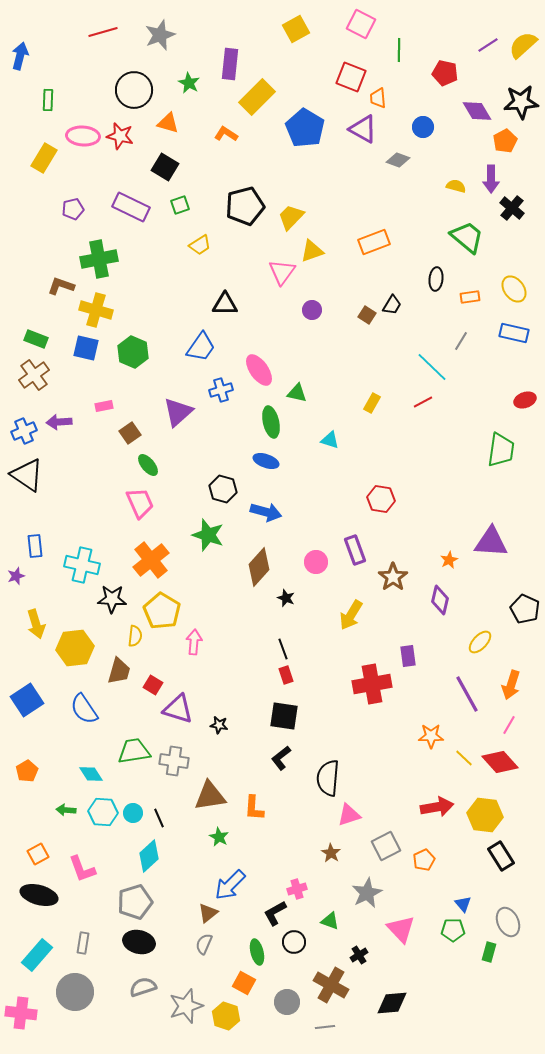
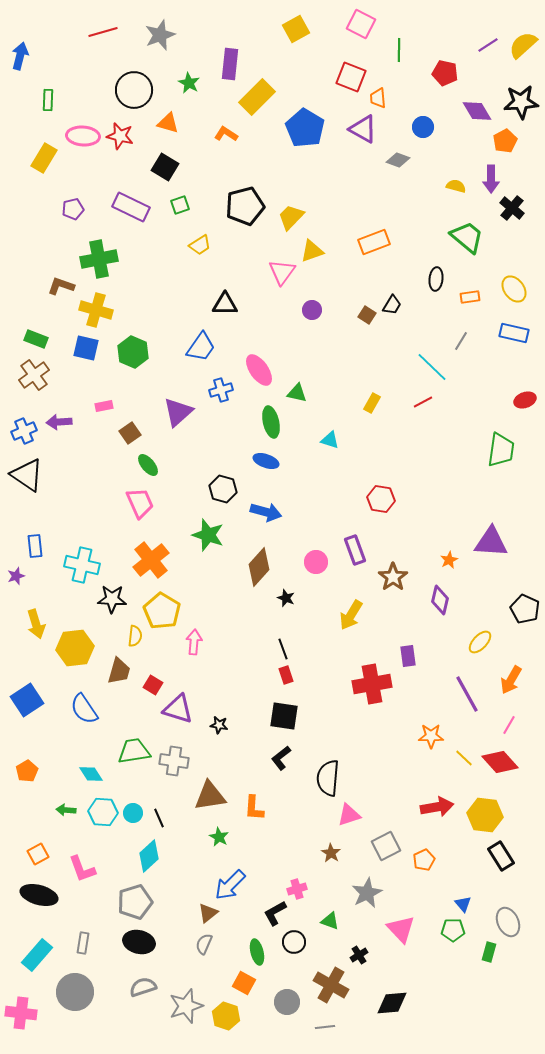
orange arrow at (511, 685): moved 5 px up; rotated 12 degrees clockwise
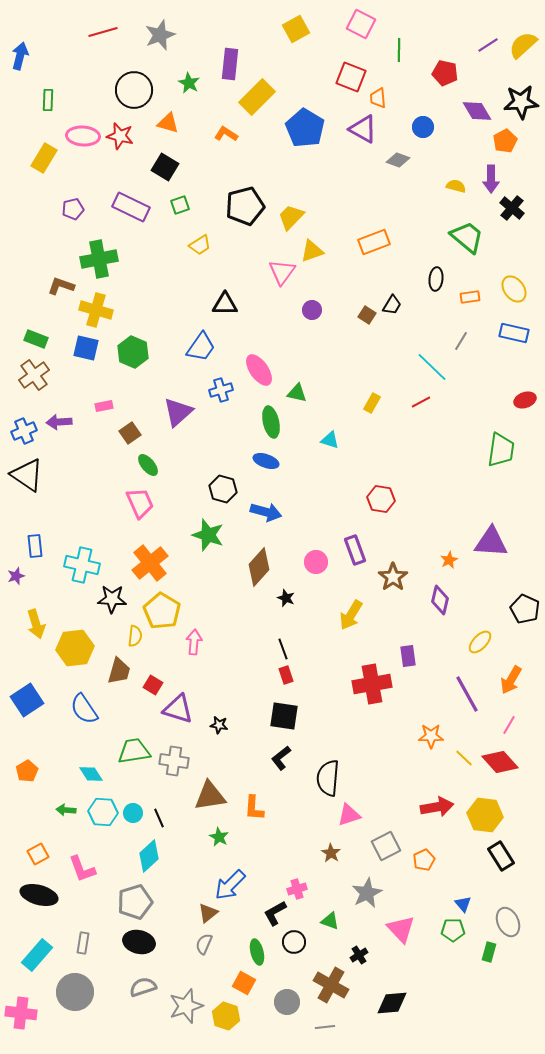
red line at (423, 402): moved 2 px left
orange cross at (151, 560): moved 1 px left, 3 px down
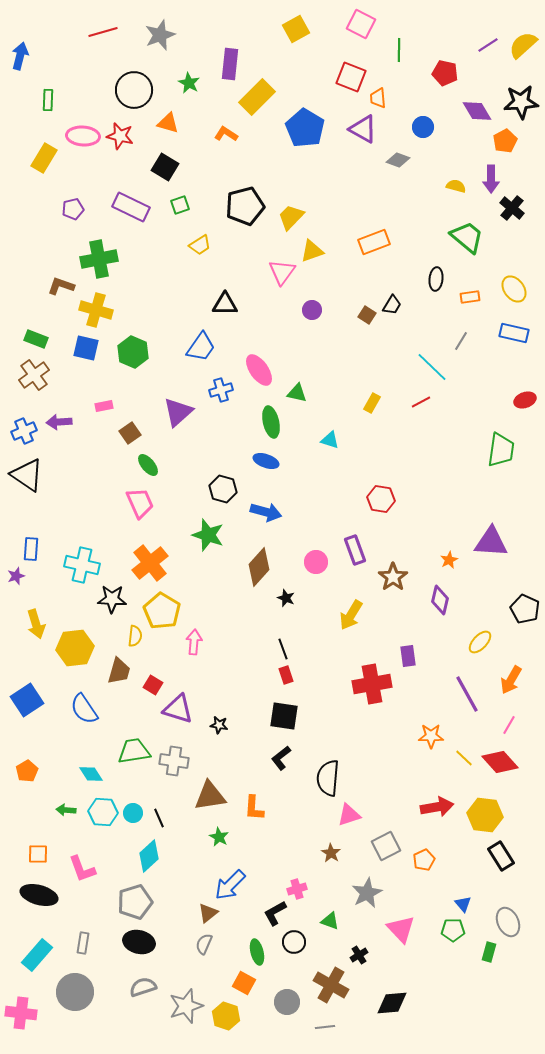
blue rectangle at (35, 546): moved 4 px left, 3 px down; rotated 10 degrees clockwise
orange square at (38, 854): rotated 30 degrees clockwise
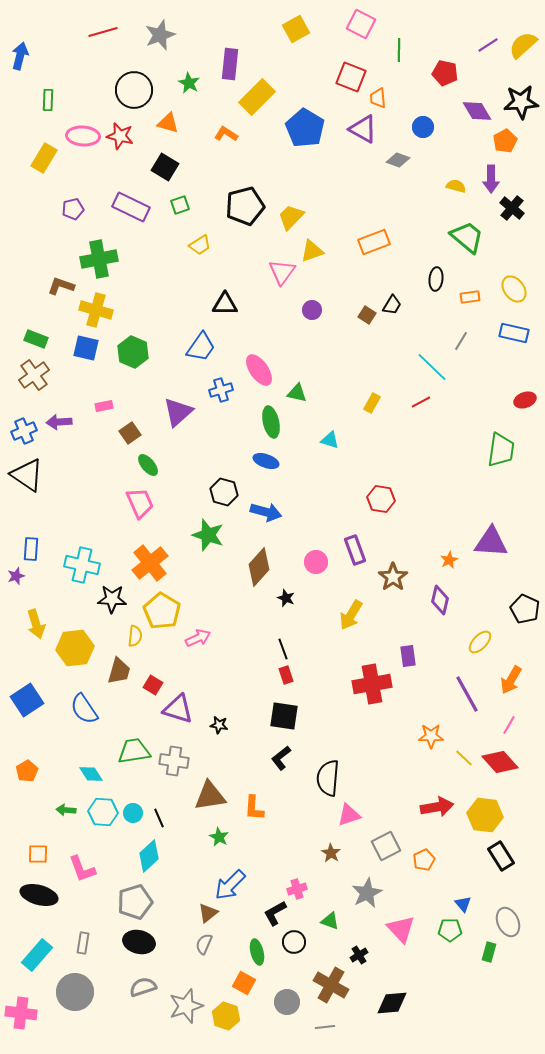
black hexagon at (223, 489): moved 1 px right, 3 px down
pink arrow at (194, 642): moved 4 px right, 4 px up; rotated 60 degrees clockwise
green pentagon at (453, 930): moved 3 px left
